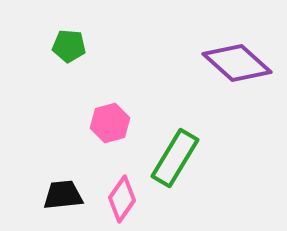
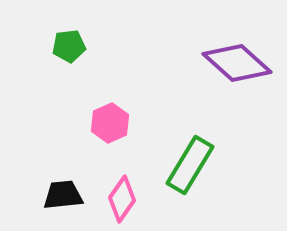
green pentagon: rotated 12 degrees counterclockwise
pink hexagon: rotated 9 degrees counterclockwise
green rectangle: moved 15 px right, 7 px down
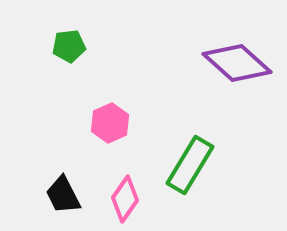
black trapezoid: rotated 111 degrees counterclockwise
pink diamond: moved 3 px right
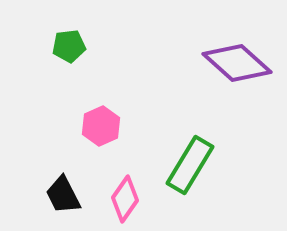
pink hexagon: moved 9 px left, 3 px down
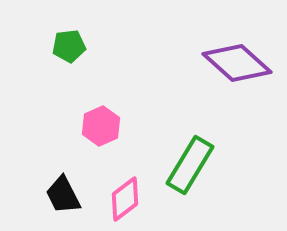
pink diamond: rotated 18 degrees clockwise
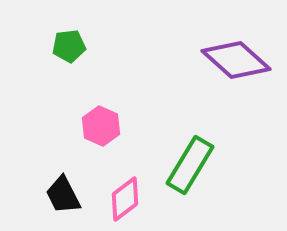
purple diamond: moved 1 px left, 3 px up
pink hexagon: rotated 12 degrees counterclockwise
